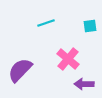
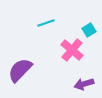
cyan square: moved 1 px left, 4 px down; rotated 24 degrees counterclockwise
pink cross: moved 4 px right, 9 px up
purple arrow: rotated 18 degrees counterclockwise
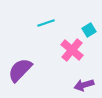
purple arrow: moved 1 px down
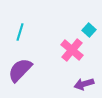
cyan line: moved 26 px left, 9 px down; rotated 54 degrees counterclockwise
cyan square: rotated 16 degrees counterclockwise
purple arrow: moved 1 px up
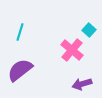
purple semicircle: rotated 8 degrees clockwise
purple arrow: moved 2 px left
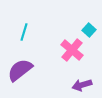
cyan line: moved 4 px right
purple arrow: moved 1 px down
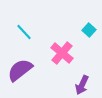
cyan line: rotated 60 degrees counterclockwise
pink cross: moved 10 px left, 3 px down
purple arrow: rotated 48 degrees counterclockwise
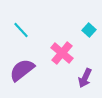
cyan line: moved 3 px left, 2 px up
purple semicircle: moved 2 px right
purple arrow: moved 3 px right, 7 px up
